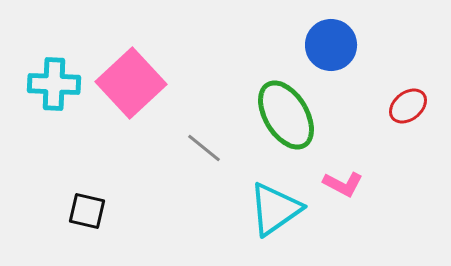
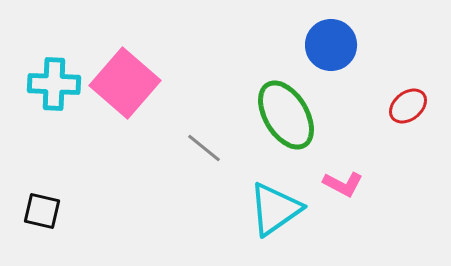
pink square: moved 6 px left; rotated 6 degrees counterclockwise
black square: moved 45 px left
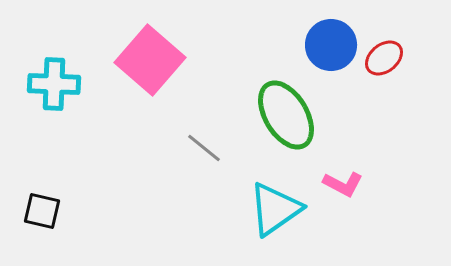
pink square: moved 25 px right, 23 px up
red ellipse: moved 24 px left, 48 px up
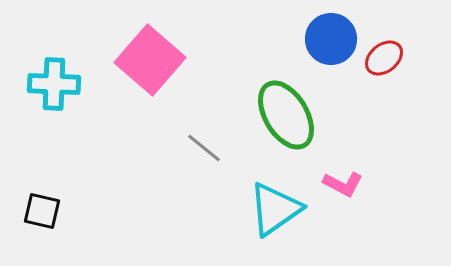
blue circle: moved 6 px up
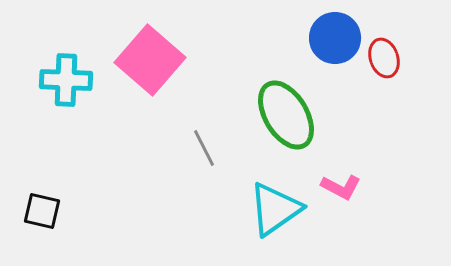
blue circle: moved 4 px right, 1 px up
red ellipse: rotated 69 degrees counterclockwise
cyan cross: moved 12 px right, 4 px up
gray line: rotated 24 degrees clockwise
pink L-shape: moved 2 px left, 3 px down
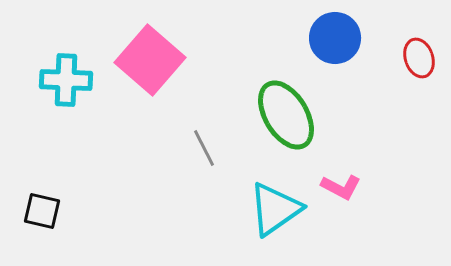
red ellipse: moved 35 px right
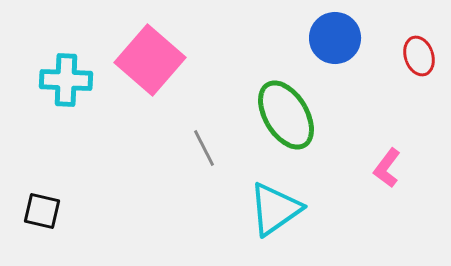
red ellipse: moved 2 px up
pink L-shape: moved 46 px right, 19 px up; rotated 99 degrees clockwise
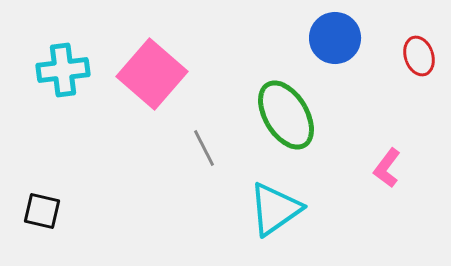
pink square: moved 2 px right, 14 px down
cyan cross: moved 3 px left, 10 px up; rotated 9 degrees counterclockwise
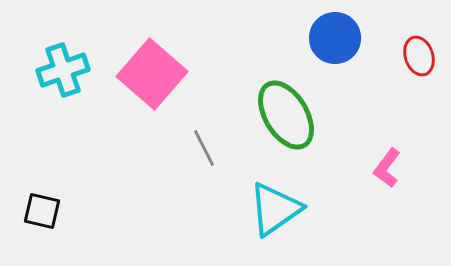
cyan cross: rotated 12 degrees counterclockwise
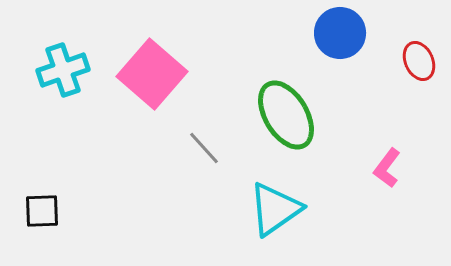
blue circle: moved 5 px right, 5 px up
red ellipse: moved 5 px down; rotated 6 degrees counterclockwise
gray line: rotated 15 degrees counterclockwise
black square: rotated 15 degrees counterclockwise
